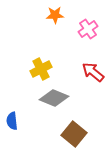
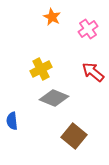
orange star: moved 3 px left, 2 px down; rotated 30 degrees clockwise
brown square: moved 2 px down
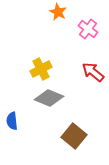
orange star: moved 6 px right, 5 px up
pink cross: rotated 18 degrees counterclockwise
gray diamond: moved 5 px left
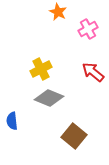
pink cross: rotated 24 degrees clockwise
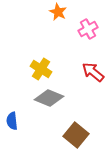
yellow cross: rotated 30 degrees counterclockwise
brown square: moved 2 px right, 1 px up
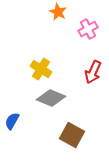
red arrow: rotated 105 degrees counterclockwise
gray diamond: moved 2 px right
blue semicircle: rotated 36 degrees clockwise
brown square: moved 4 px left; rotated 10 degrees counterclockwise
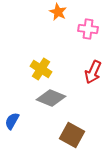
pink cross: rotated 36 degrees clockwise
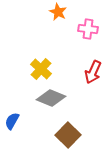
yellow cross: rotated 10 degrees clockwise
brown square: moved 4 px left; rotated 15 degrees clockwise
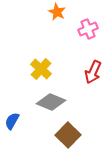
orange star: moved 1 px left
pink cross: rotated 30 degrees counterclockwise
gray diamond: moved 4 px down
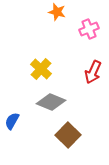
orange star: rotated 12 degrees counterclockwise
pink cross: moved 1 px right
